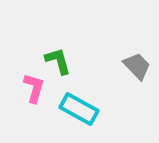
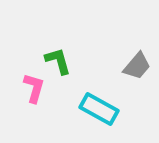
gray trapezoid: rotated 84 degrees clockwise
cyan rectangle: moved 20 px right
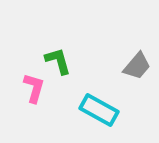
cyan rectangle: moved 1 px down
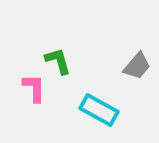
pink L-shape: rotated 16 degrees counterclockwise
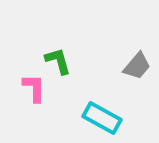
cyan rectangle: moved 3 px right, 8 px down
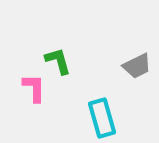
gray trapezoid: rotated 24 degrees clockwise
cyan rectangle: rotated 45 degrees clockwise
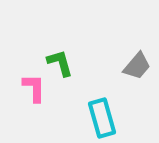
green L-shape: moved 2 px right, 2 px down
gray trapezoid: rotated 24 degrees counterclockwise
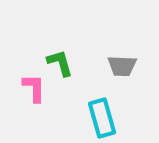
gray trapezoid: moved 15 px left; rotated 52 degrees clockwise
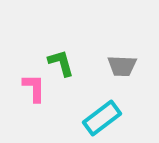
green L-shape: moved 1 px right
cyan rectangle: rotated 69 degrees clockwise
